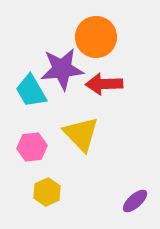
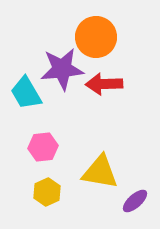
cyan trapezoid: moved 5 px left, 2 px down
yellow triangle: moved 19 px right, 38 px down; rotated 36 degrees counterclockwise
pink hexagon: moved 11 px right
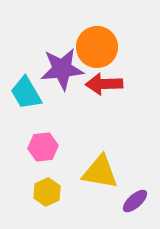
orange circle: moved 1 px right, 10 px down
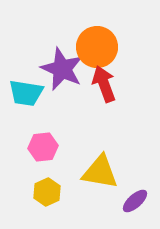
purple star: rotated 30 degrees clockwise
red arrow: rotated 72 degrees clockwise
cyan trapezoid: rotated 51 degrees counterclockwise
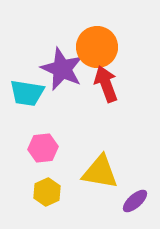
red arrow: moved 2 px right
cyan trapezoid: moved 1 px right
pink hexagon: moved 1 px down
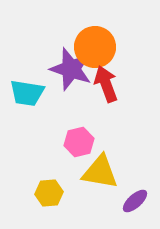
orange circle: moved 2 px left
purple star: moved 9 px right; rotated 6 degrees counterclockwise
pink hexagon: moved 36 px right, 6 px up; rotated 8 degrees counterclockwise
yellow hexagon: moved 2 px right, 1 px down; rotated 20 degrees clockwise
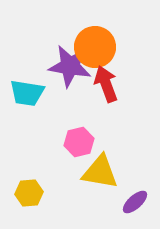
purple star: moved 1 px left, 3 px up; rotated 9 degrees counterclockwise
yellow hexagon: moved 20 px left
purple ellipse: moved 1 px down
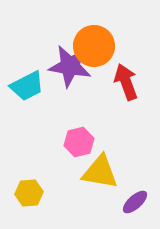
orange circle: moved 1 px left, 1 px up
red arrow: moved 20 px right, 2 px up
cyan trapezoid: moved 7 px up; rotated 36 degrees counterclockwise
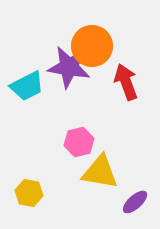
orange circle: moved 2 px left
purple star: moved 1 px left, 1 px down
yellow hexagon: rotated 16 degrees clockwise
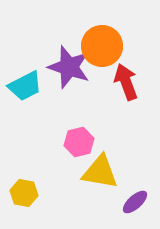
orange circle: moved 10 px right
purple star: rotated 9 degrees clockwise
cyan trapezoid: moved 2 px left
yellow hexagon: moved 5 px left
